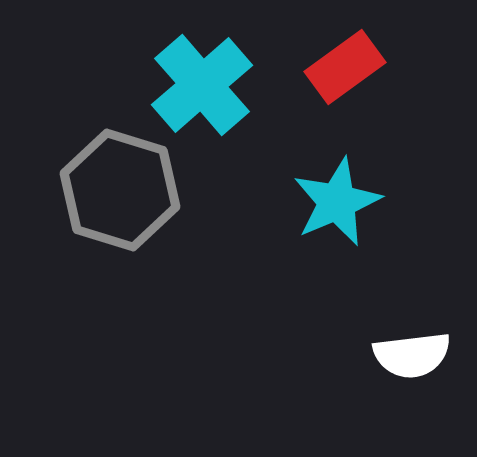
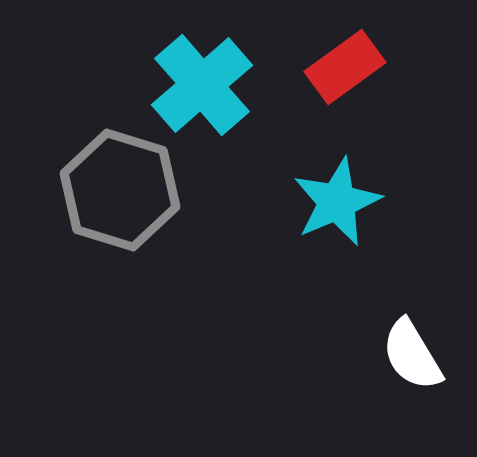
white semicircle: rotated 66 degrees clockwise
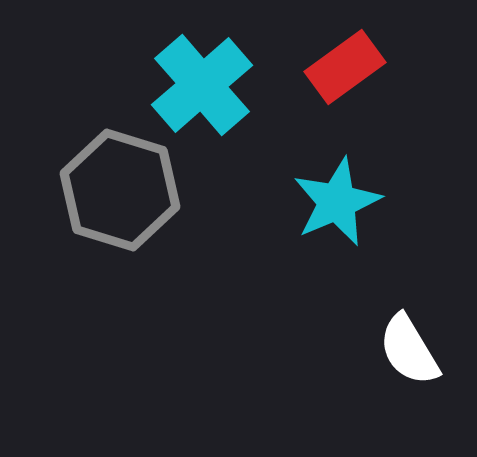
white semicircle: moved 3 px left, 5 px up
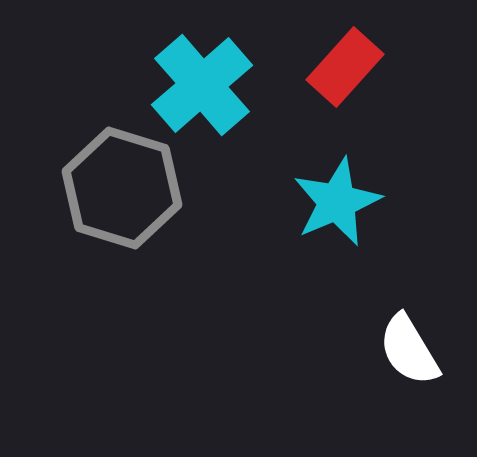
red rectangle: rotated 12 degrees counterclockwise
gray hexagon: moved 2 px right, 2 px up
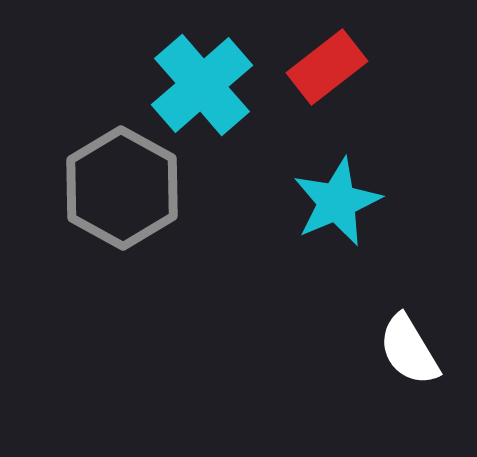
red rectangle: moved 18 px left; rotated 10 degrees clockwise
gray hexagon: rotated 12 degrees clockwise
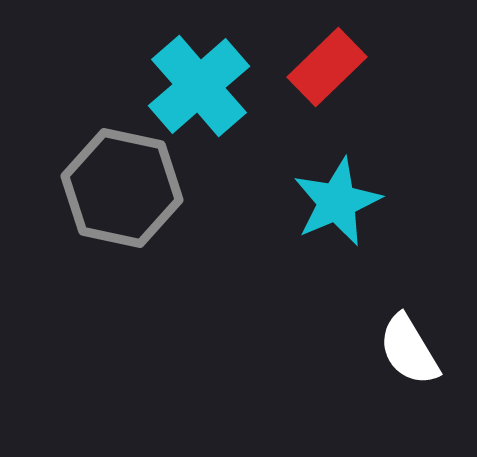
red rectangle: rotated 6 degrees counterclockwise
cyan cross: moved 3 px left, 1 px down
gray hexagon: rotated 17 degrees counterclockwise
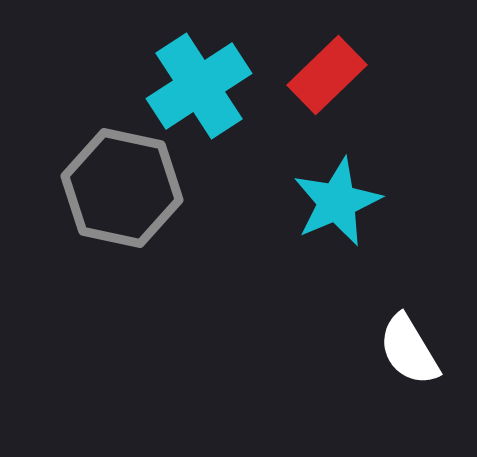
red rectangle: moved 8 px down
cyan cross: rotated 8 degrees clockwise
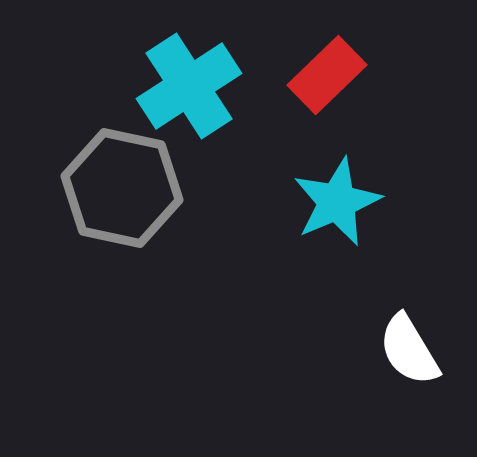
cyan cross: moved 10 px left
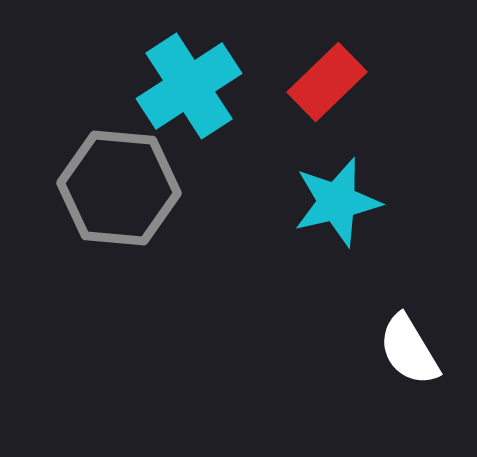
red rectangle: moved 7 px down
gray hexagon: moved 3 px left; rotated 7 degrees counterclockwise
cyan star: rotated 10 degrees clockwise
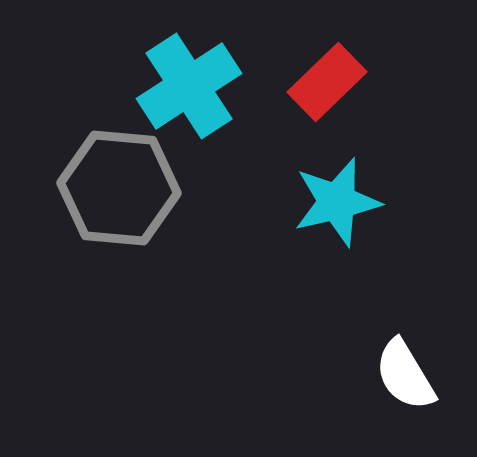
white semicircle: moved 4 px left, 25 px down
